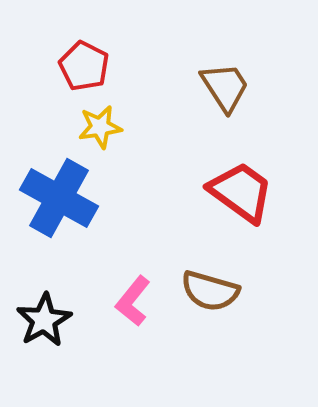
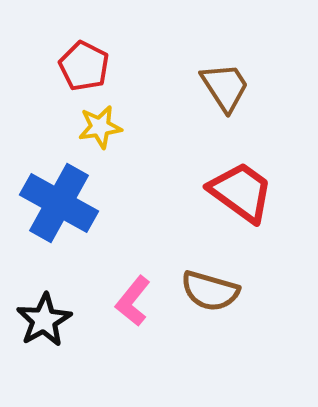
blue cross: moved 5 px down
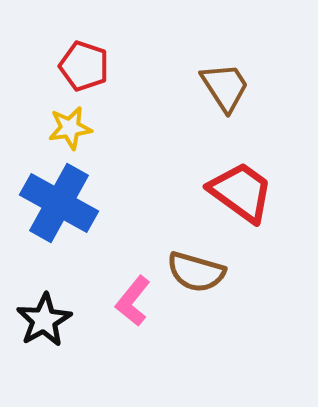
red pentagon: rotated 9 degrees counterclockwise
yellow star: moved 30 px left, 1 px down
brown semicircle: moved 14 px left, 19 px up
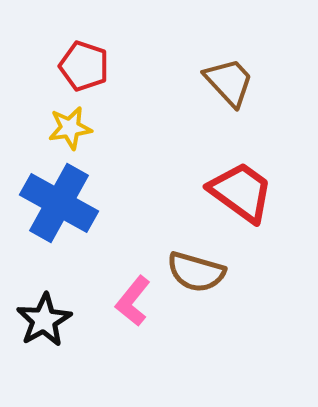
brown trapezoid: moved 4 px right, 5 px up; rotated 10 degrees counterclockwise
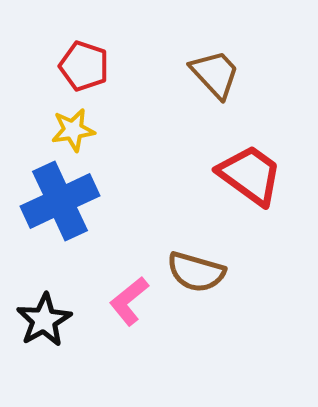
brown trapezoid: moved 14 px left, 8 px up
yellow star: moved 3 px right, 2 px down
red trapezoid: moved 9 px right, 17 px up
blue cross: moved 1 px right, 2 px up; rotated 36 degrees clockwise
pink L-shape: moved 4 px left; rotated 12 degrees clockwise
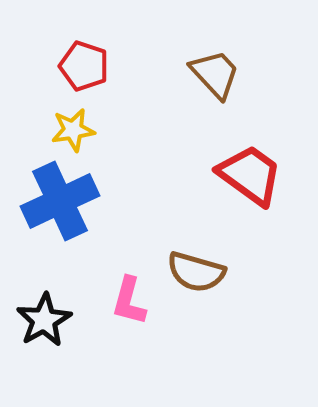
pink L-shape: rotated 36 degrees counterclockwise
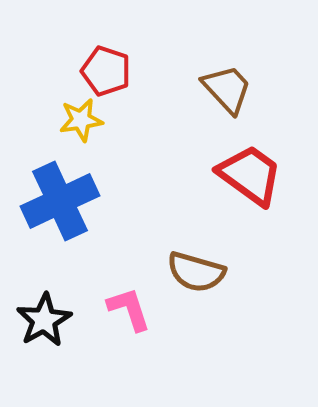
red pentagon: moved 22 px right, 5 px down
brown trapezoid: moved 12 px right, 15 px down
yellow star: moved 8 px right, 10 px up
pink L-shape: moved 8 px down; rotated 147 degrees clockwise
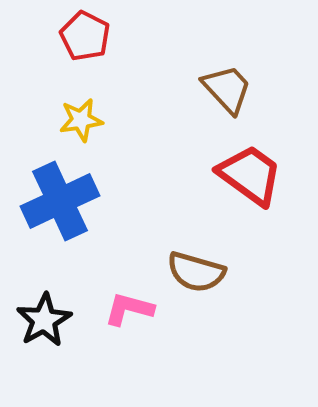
red pentagon: moved 21 px left, 35 px up; rotated 9 degrees clockwise
pink L-shape: rotated 57 degrees counterclockwise
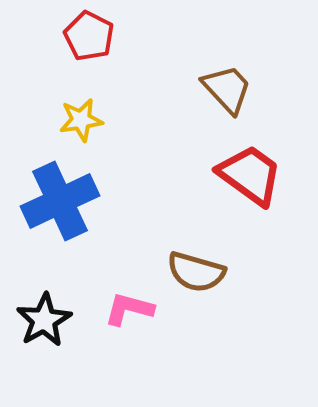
red pentagon: moved 4 px right
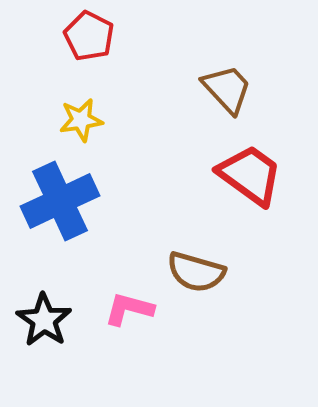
black star: rotated 8 degrees counterclockwise
